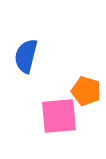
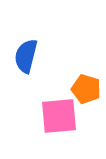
orange pentagon: moved 2 px up
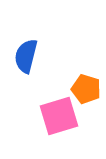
pink square: rotated 12 degrees counterclockwise
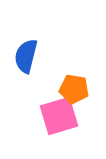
orange pentagon: moved 12 px left; rotated 8 degrees counterclockwise
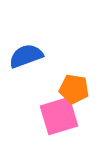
blue semicircle: rotated 56 degrees clockwise
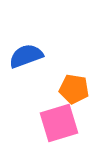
pink square: moved 7 px down
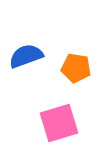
orange pentagon: moved 2 px right, 21 px up
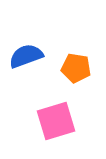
pink square: moved 3 px left, 2 px up
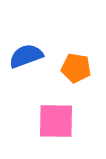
pink square: rotated 18 degrees clockwise
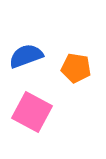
pink square: moved 24 px left, 9 px up; rotated 27 degrees clockwise
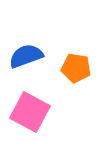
pink square: moved 2 px left
